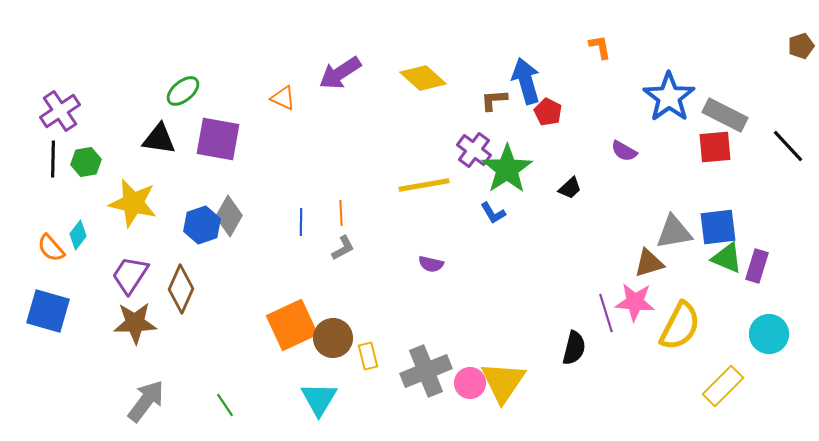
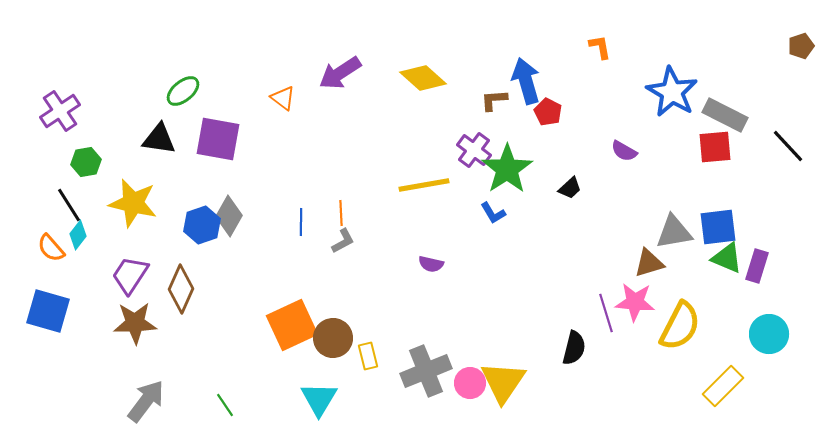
blue star at (669, 97): moved 3 px right, 5 px up; rotated 6 degrees counterclockwise
orange triangle at (283, 98): rotated 12 degrees clockwise
black line at (53, 159): moved 16 px right, 46 px down; rotated 33 degrees counterclockwise
gray L-shape at (343, 248): moved 7 px up
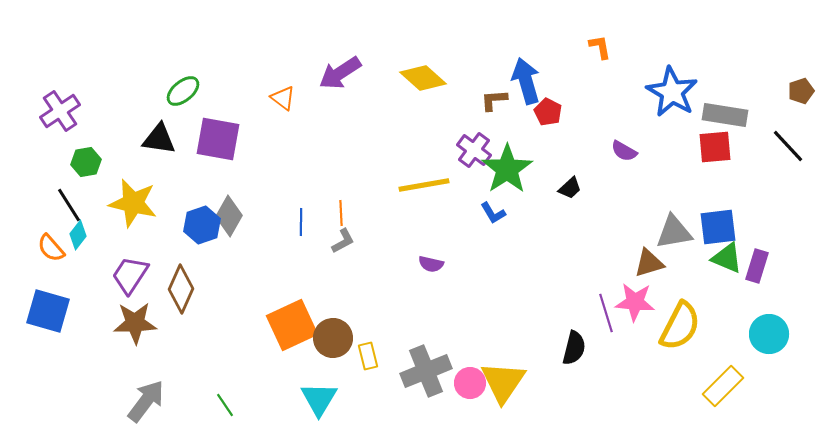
brown pentagon at (801, 46): moved 45 px down
gray rectangle at (725, 115): rotated 18 degrees counterclockwise
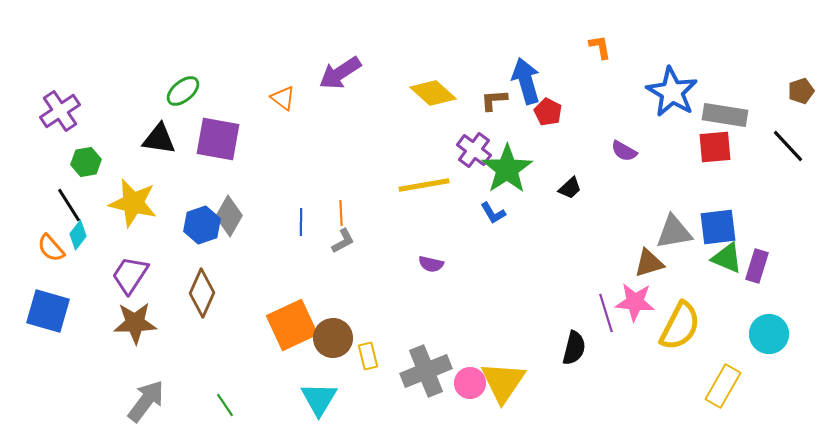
yellow diamond at (423, 78): moved 10 px right, 15 px down
brown diamond at (181, 289): moved 21 px right, 4 px down
yellow rectangle at (723, 386): rotated 15 degrees counterclockwise
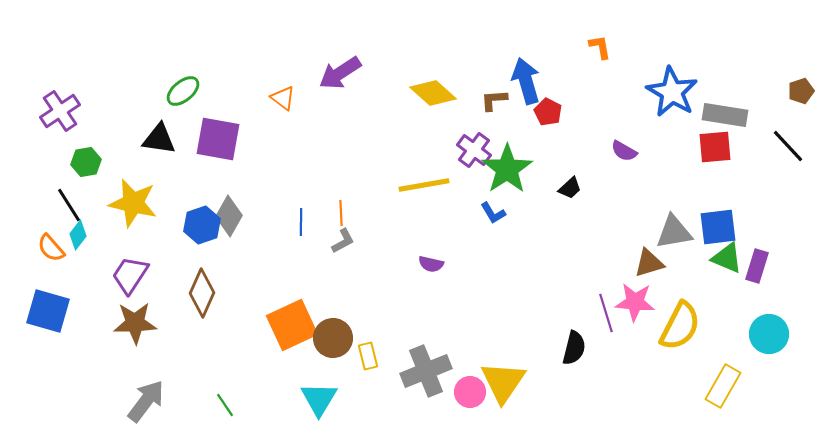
pink circle at (470, 383): moved 9 px down
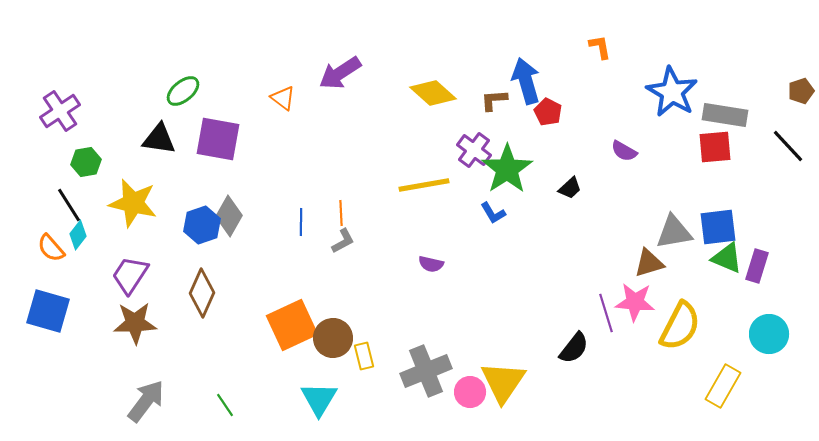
black semicircle at (574, 348): rotated 24 degrees clockwise
yellow rectangle at (368, 356): moved 4 px left
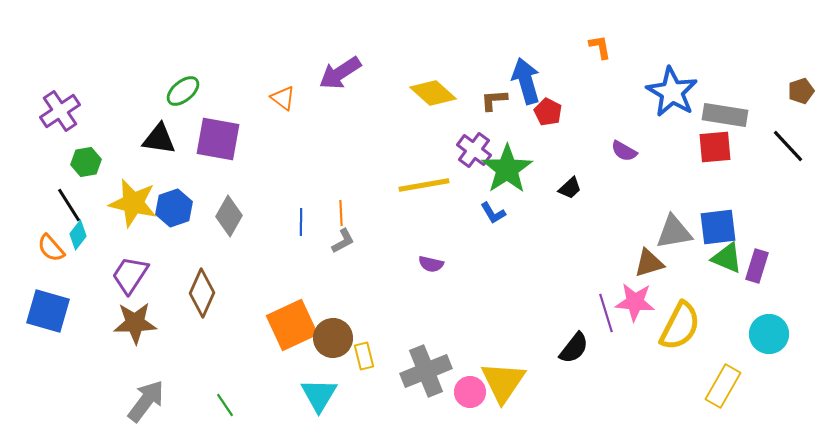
blue hexagon at (202, 225): moved 28 px left, 17 px up
cyan triangle at (319, 399): moved 4 px up
